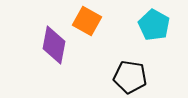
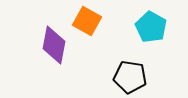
cyan pentagon: moved 3 px left, 2 px down
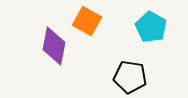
purple diamond: moved 1 px down
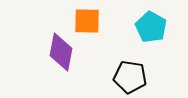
orange square: rotated 28 degrees counterclockwise
purple diamond: moved 7 px right, 6 px down
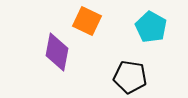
orange square: rotated 24 degrees clockwise
purple diamond: moved 4 px left
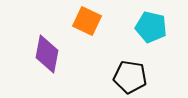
cyan pentagon: rotated 16 degrees counterclockwise
purple diamond: moved 10 px left, 2 px down
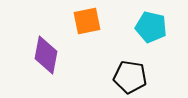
orange square: rotated 36 degrees counterclockwise
purple diamond: moved 1 px left, 1 px down
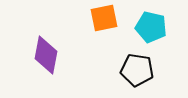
orange square: moved 17 px right, 3 px up
black pentagon: moved 7 px right, 7 px up
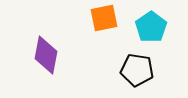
cyan pentagon: rotated 24 degrees clockwise
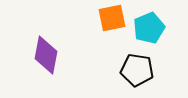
orange square: moved 8 px right
cyan pentagon: moved 2 px left, 1 px down; rotated 12 degrees clockwise
